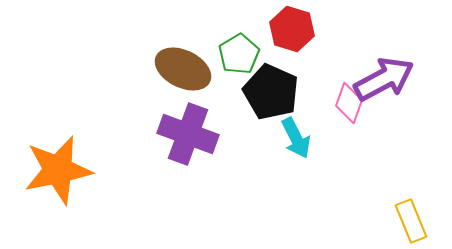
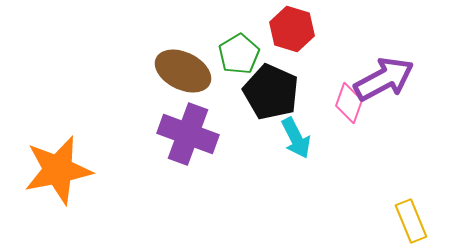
brown ellipse: moved 2 px down
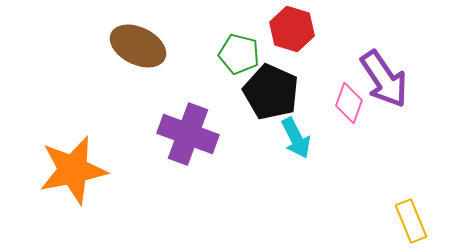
green pentagon: rotated 27 degrees counterclockwise
brown ellipse: moved 45 px left, 25 px up
purple arrow: rotated 84 degrees clockwise
orange star: moved 15 px right
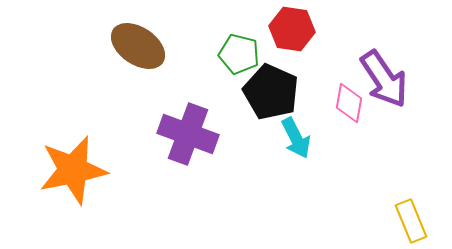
red hexagon: rotated 9 degrees counterclockwise
brown ellipse: rotated 8 degrees clockwise
pink diamond: rotated 9 degrees counterclockwise
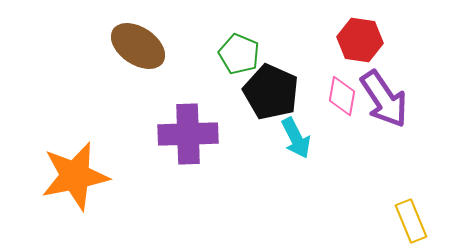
red hexagon: moved 68 px right, 11 px down
green pentagon: rotated 9 degrees clockwise
purple arrow: moved 20 px down
pink diamond: moved 7 px left, 7 px up
purple cross: rotated 22 degrees counterclockwise
orange star: moved 2 px right, 6 px down
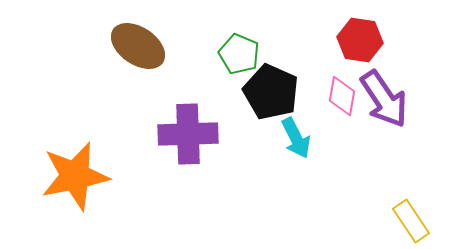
yellow rectangle: rotated 12 degrees counterclockwise
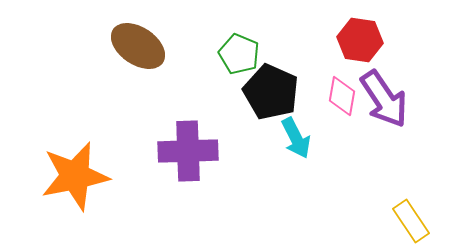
purple cross: moved 17 px down
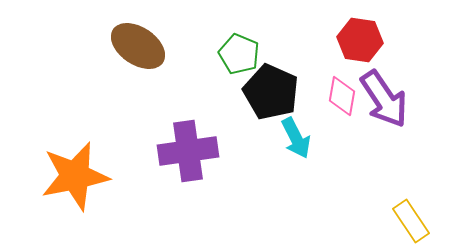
purple cross: rotated 6 degrees counterclockwise
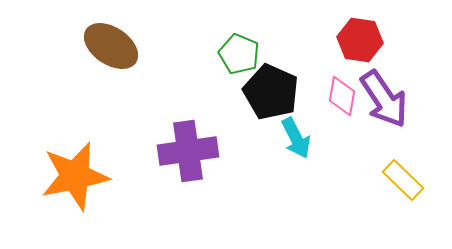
brown ellipse: moved 27 px left
yellow rectangle: moved 8 px left, 41 px up; rotated 12 degrees counterclockwise
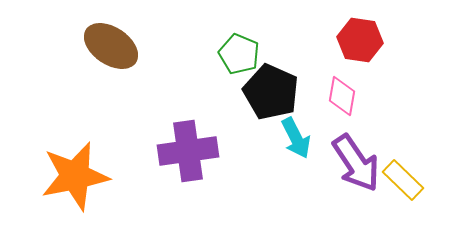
purple arrow: moved 28 px left, 64 px down
